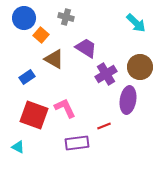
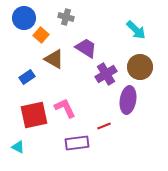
cyan arrow: moved 7 px down
red square: rotated 32 degrees counterclockwise
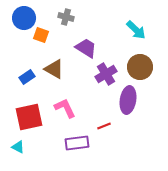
orange square: rotated 21 degrees counterclockwise
brown triangle: moved 10 px down
red square: moved 5 px left, 2 px down
